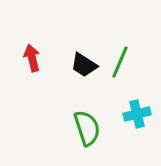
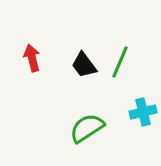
black trapezoid: rotated 20 degrees clockwise
cyan cross: moved 6 px right, 2 px up
green semicircle: rotated 105 degrees counterclockwise
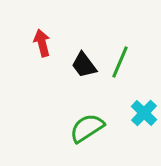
red arrow: moved 10 px right, 15 px up
cyan cross: moved 1 px right, 1 px down; rotated 32 degrees counterclockwise
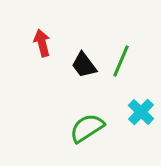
green line: moved 1 px right, 1 px up
cyan cross: moved 3 px left, 1 px up
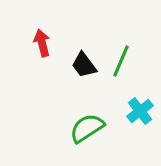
cyan cross: moved 1 px left, 1 px up; rotated 8 degrees clockwise
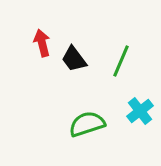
black trapezoid: moved 10 px left, 6 px up
green semicircle: moved 4 px up; rotated 15 degrees clockwise
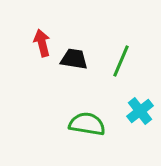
black trapezoid: rotated 136 degrees clockwise
green semicircle: rotated 27 degrees clockwise
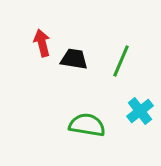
green semicircle: moved 1 px down
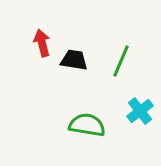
black trapezoid: moved 1 px down
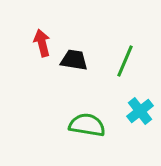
green line: moved 4 px right
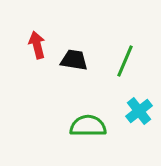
red arrow: moved 5 px left, 2 px down
cyan cross: moved 1 px left
green semicircle: moved 1 px right, 1 px down; rotated 9 degrees counterclockwise
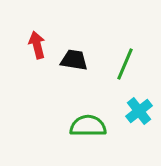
green line: moved 3 px down
